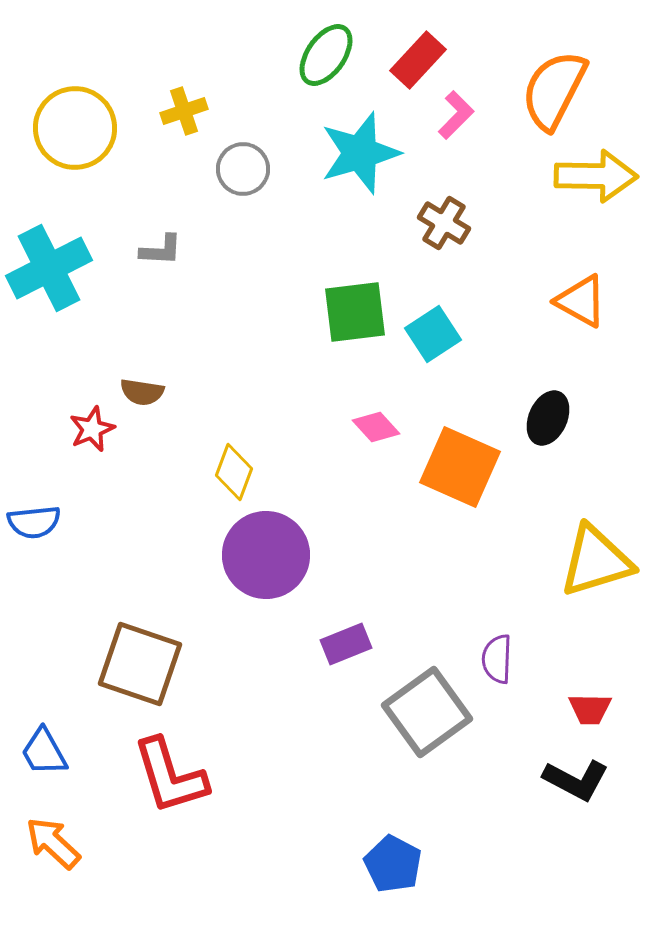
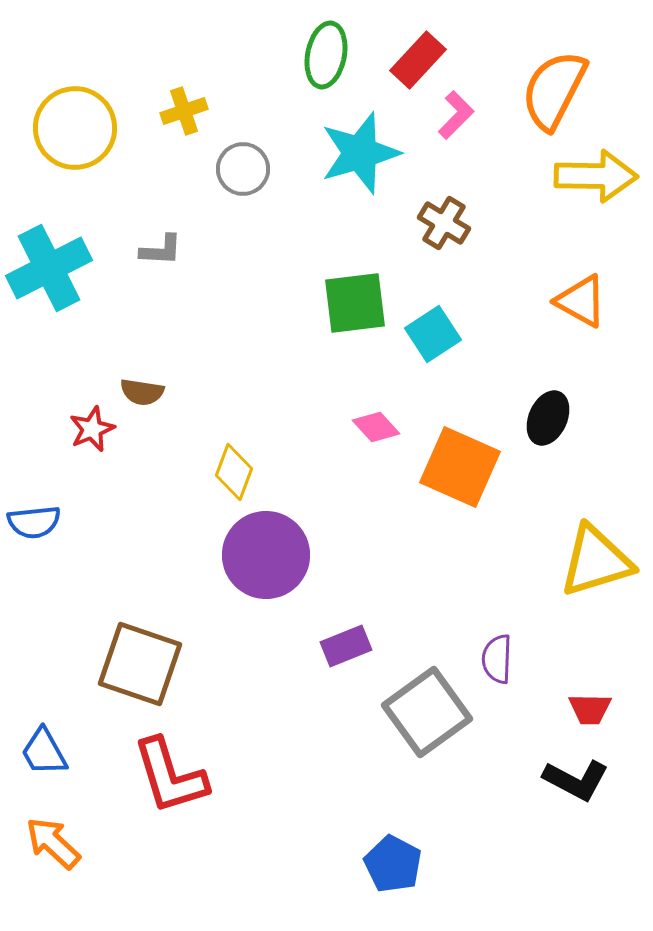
green ellipse: rotated 24 degrees counterclockwise
green square: moved 9 px up
purple rectangle: moved 2 px down
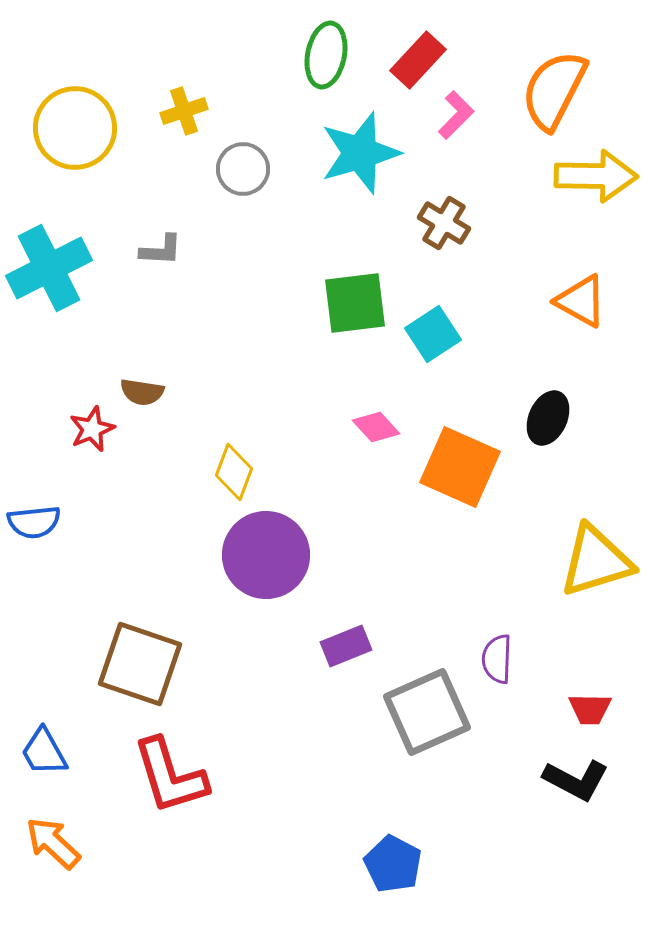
gray square: rotated 12 degrees clockwise
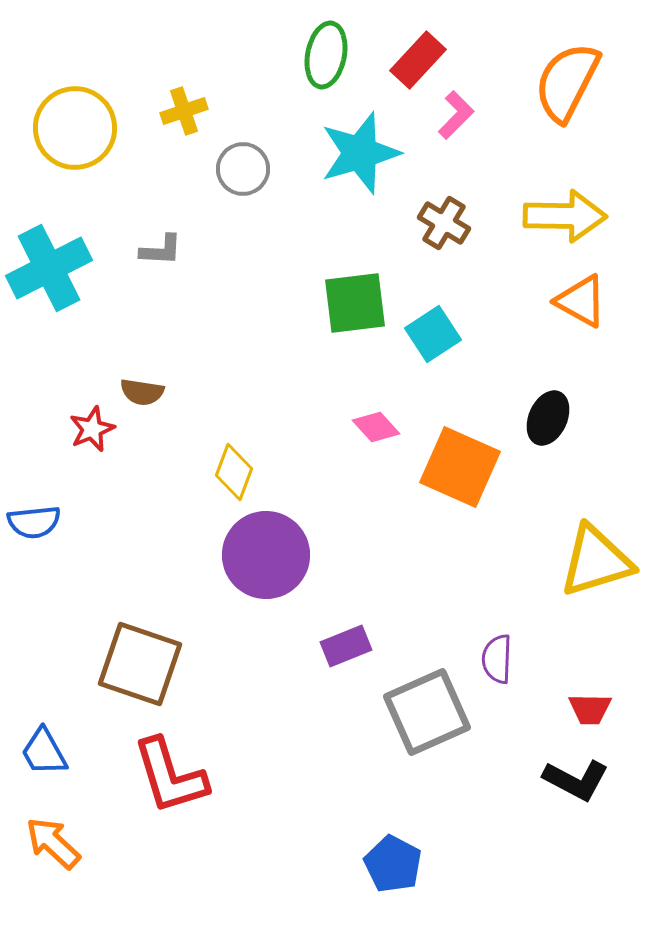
orange semicircle: moved 13 px right, 8 px up
yellow arrow: moved 31 px left, 40 px down
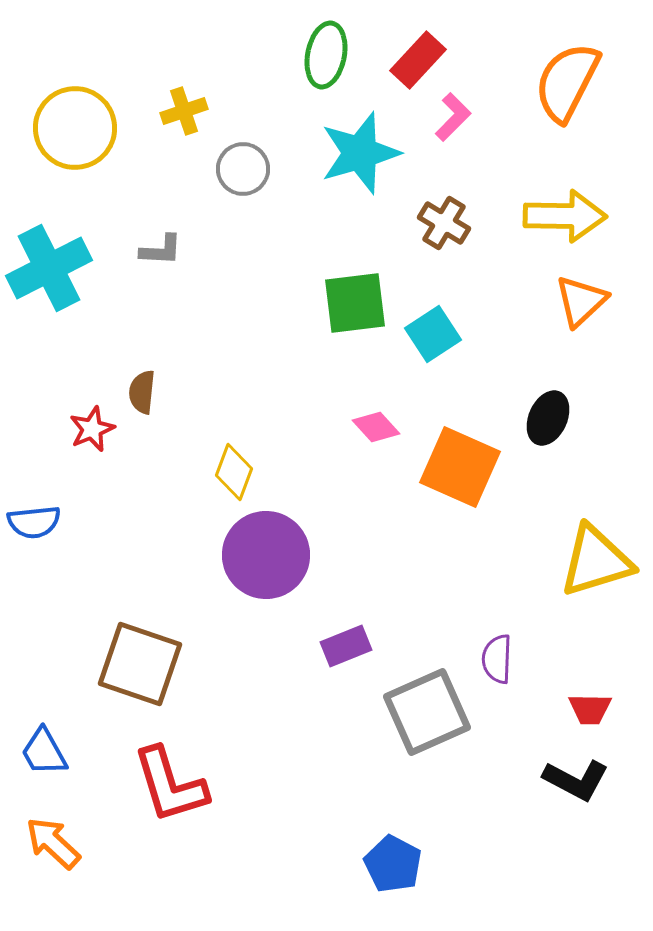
pink L-shape: moved 3 px left, 2 px down
orange triangle: rotated 48 degrees clockwise
brown semicircle: rotated 87 degrees clockwise
red L-shape: moved 9 px down
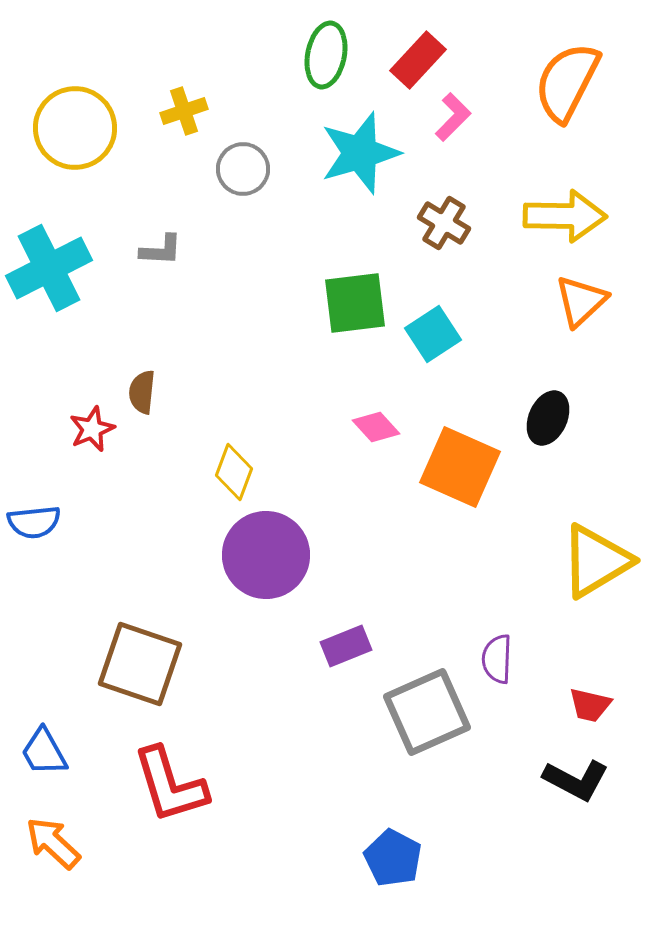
yellow triangle: rotated 14 degrees counterclockwise
red trapezoid: moved 4 px up; rotated 12 degrees clockwise
blue pentagon: moved 6 px up
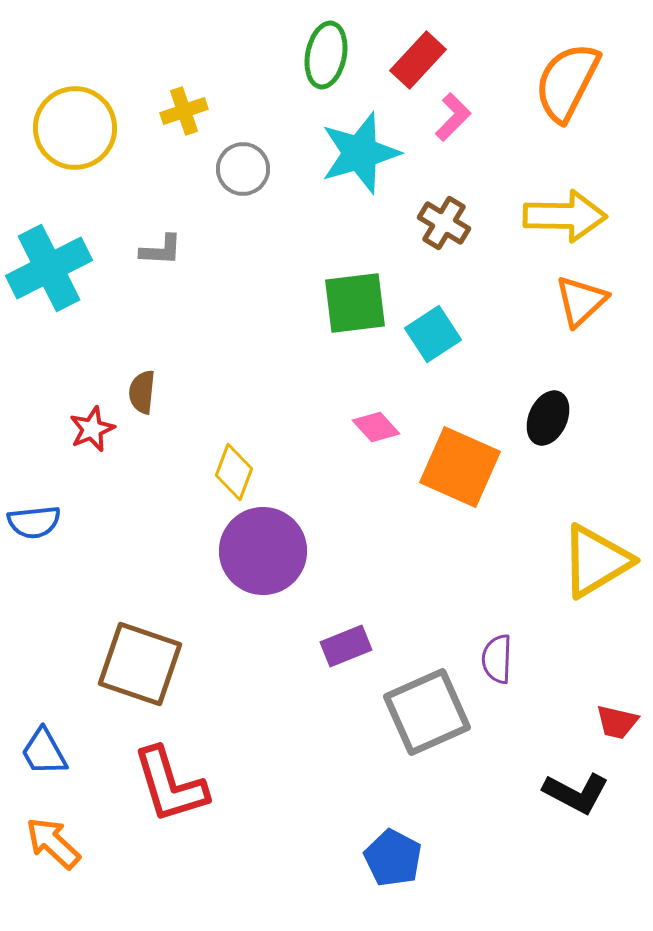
purple circle: moved 3 px left, 4 px up
red trapezoid: moved 27 px right, 17 px down
black L-shape: moved 13 px down
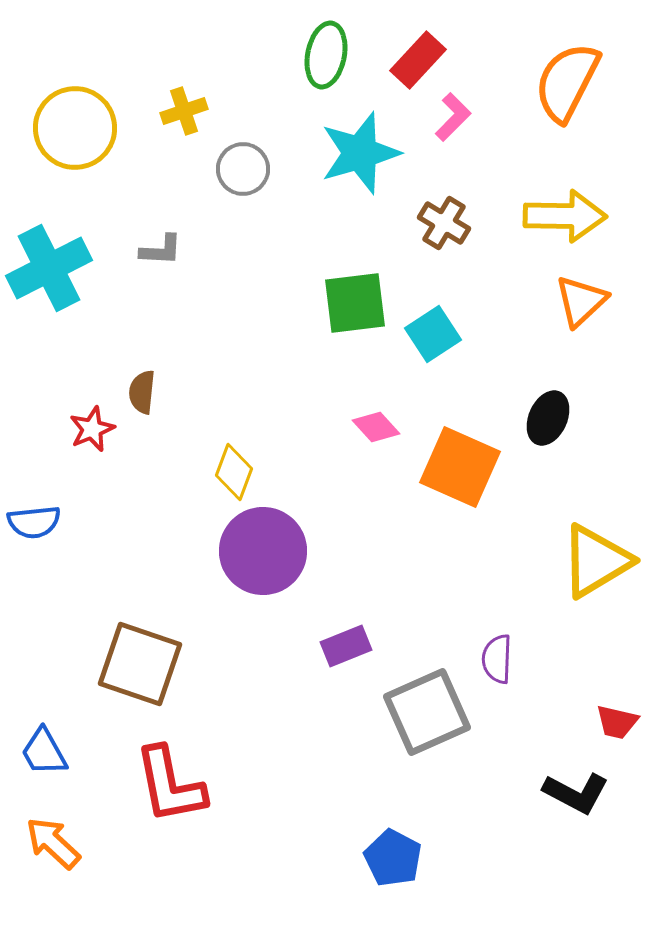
red L-shape: rotated 6 degrees clockwise
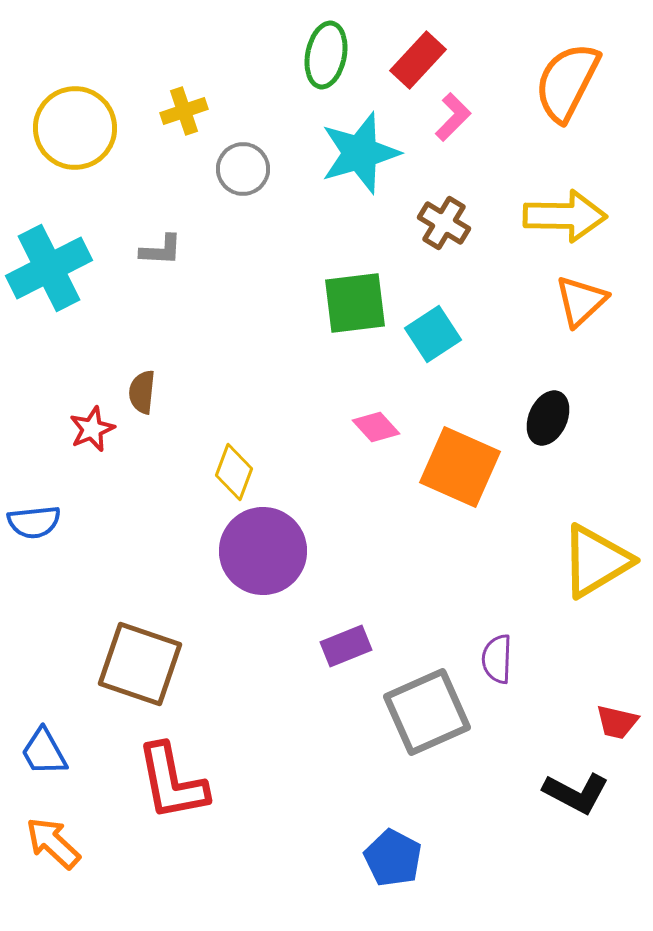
red L-shape: moved 2 px right, 3 px up
